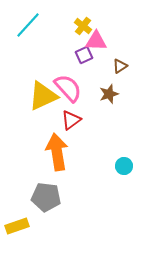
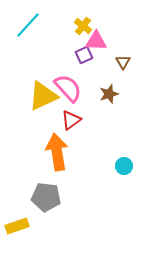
brown triangle: moved 3 px right, 4 px up; rotated 28 degrees counterclockwise
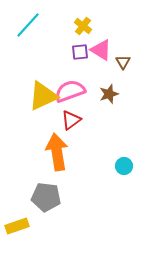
pink triangle: moved 5 px right, 9 px down; rotated 30 degrees clockwise
purple square: moved 4 px left, 3 px up; rotated 18 degrees clockwise
pink semicircle: moved 2 px right, 3 px down; rotated 68 degrees counterclockwise
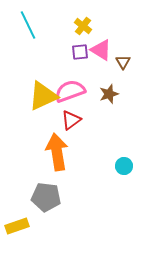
cyan line: rotated 68 degrees counterclockwise
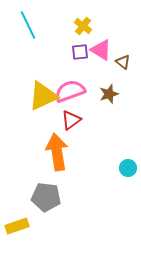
brown triangle: rotated 21 degrees counterclockwise
cyan circle: moved 4 px right, 2 px down
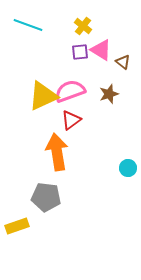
cyan line: rotated 44 degrees counterclockwise
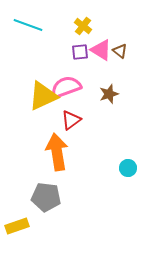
brown triangle: moved 3 px left, 11 px up
pink semicircle: moved 4 px left, 4 px up
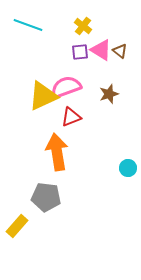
red triangle: moved 3 px up; rotated 15 degrees clockwise
yellow rectangle: rotated 30 degrees counterclockwise
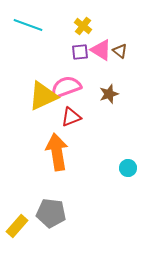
gray pentagon: moved 5 px right, 16 px down
